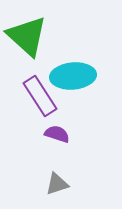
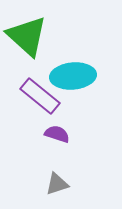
purple rectangle: rotated 18 degrees counterclockwise
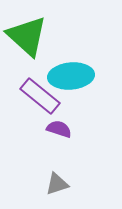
cyan ellipse: moved 2 px left
purple semicircle: moved 2 px right, 5 px up
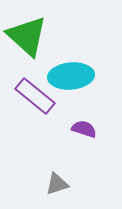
purple rectangle: moved 5 px left
purple semicircle: moved 25 px right
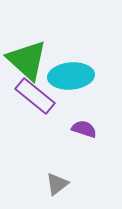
green triangle: moved 24 px down
gray triangle: rotated 20 degrees counterclockwise
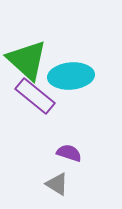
purple semicircle: moved 15 px left, 24 px down
gray triangle: rotated 50 degrees counterclockwise
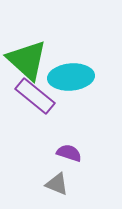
cyan ellipse: moved 1 px down
gray triangle: rotated 10 degrees counterclockwise
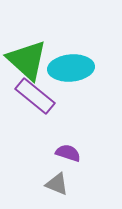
cyan ellipse: moved 9 px up
purple semicircle: moved 1 px left
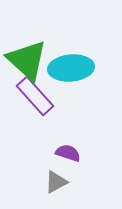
purple rectangle: rotated 9 degrees clockwise
gray triangle: moved 1 px left, 2 px up; rotated 50 degrees counterclockwise
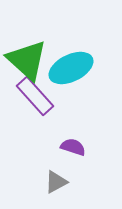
cyan ellipse: rotated 21 degrees counterclockwise
purple semicircle: moved 5 px right, 6 px up
